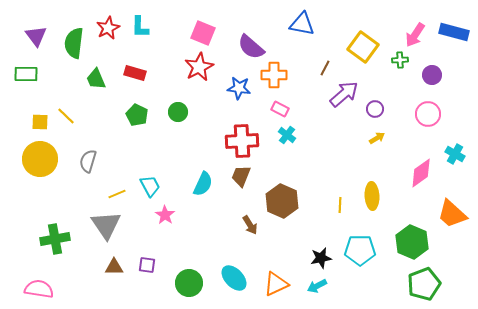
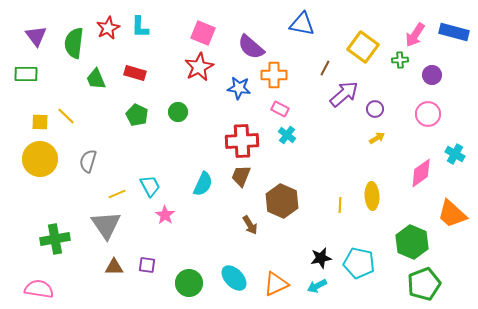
cyan pentagon at (360, 250): moved 1 px left, 13 px down; rotated 12 degrees clockwise
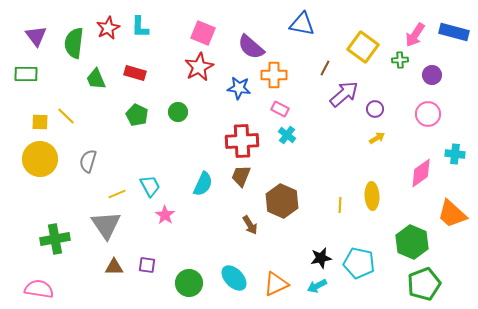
cyan cross at (455, 154): rotated 24 degrees counterclockwise
